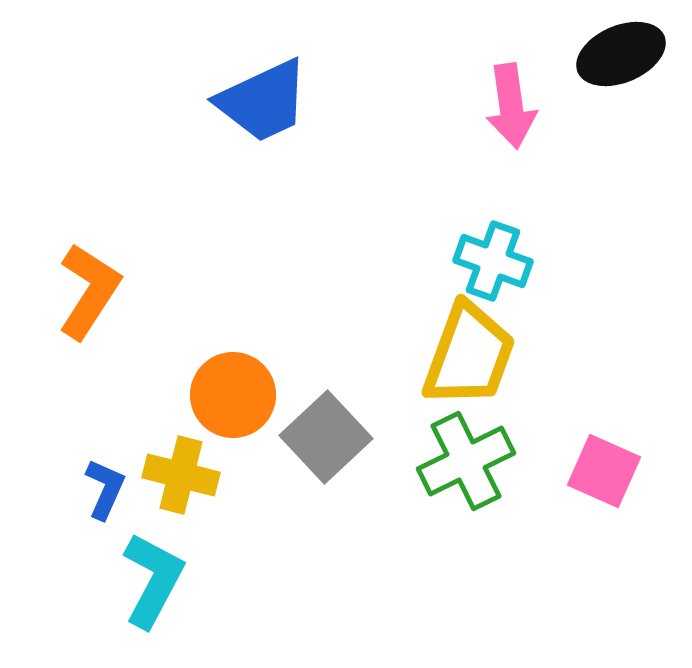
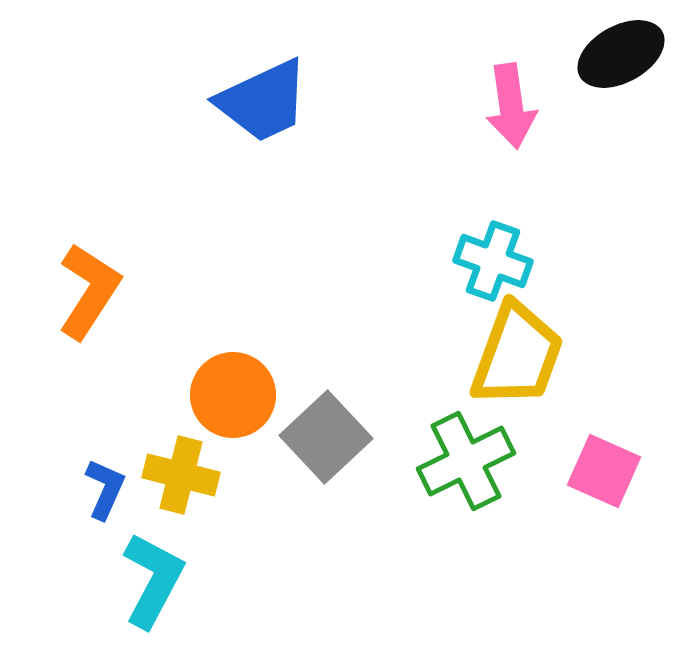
black ellipse: rotated 6 degrees counterclockwise
yellow trapezoid: moved 48 px right
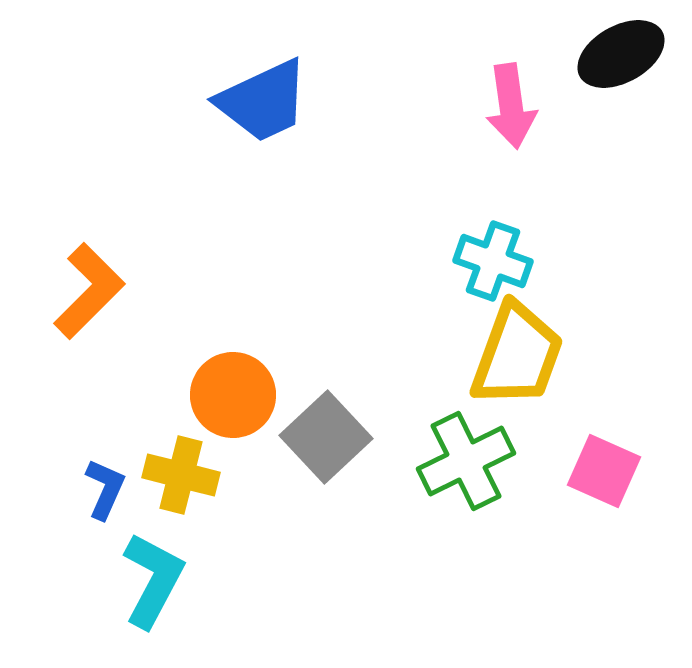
orange L-shape: rotated 12 degrees clockwise
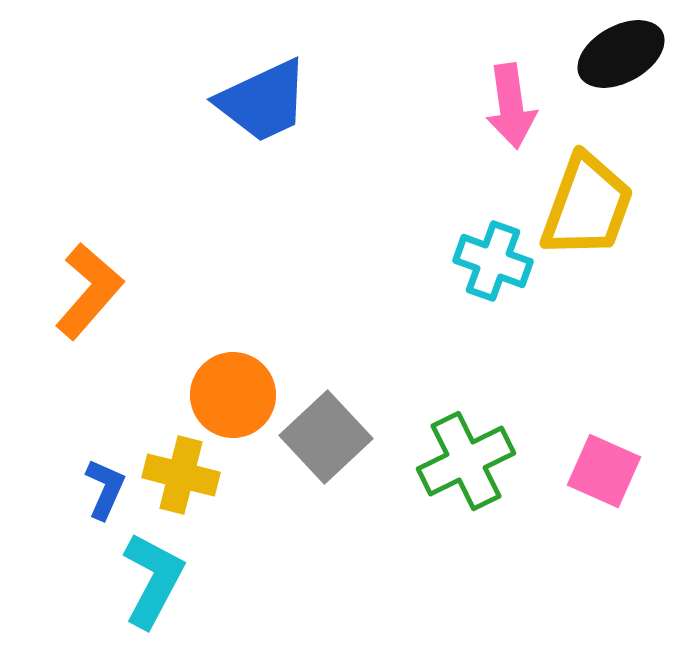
orange L-shape: rotated 4 degrees counterclockwise
yellow trapezoid: moved 70 px right, 149 px up
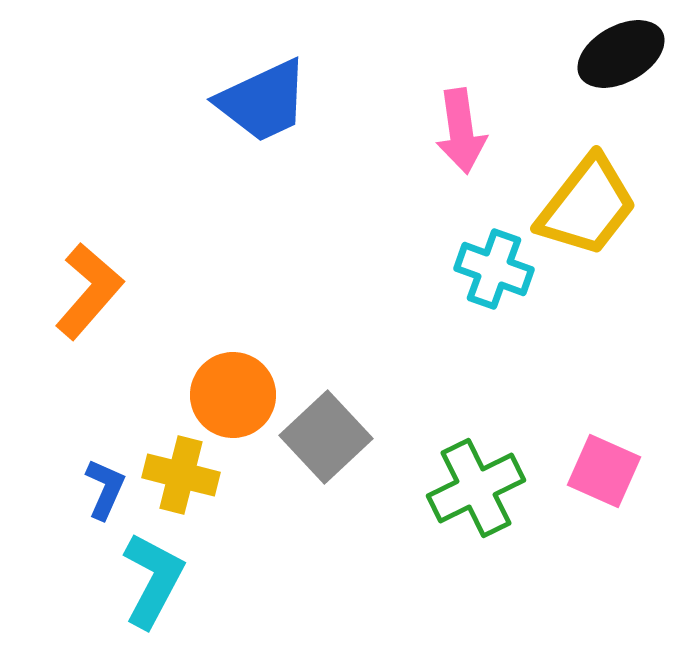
pink arrow: moved 50 px left, 25 px down
yellow trapezoid: rotated 18 degrees clockwise
cyan cross: moved 1 px right, 8 px down
green cross: moved 10 px right, 27 px down
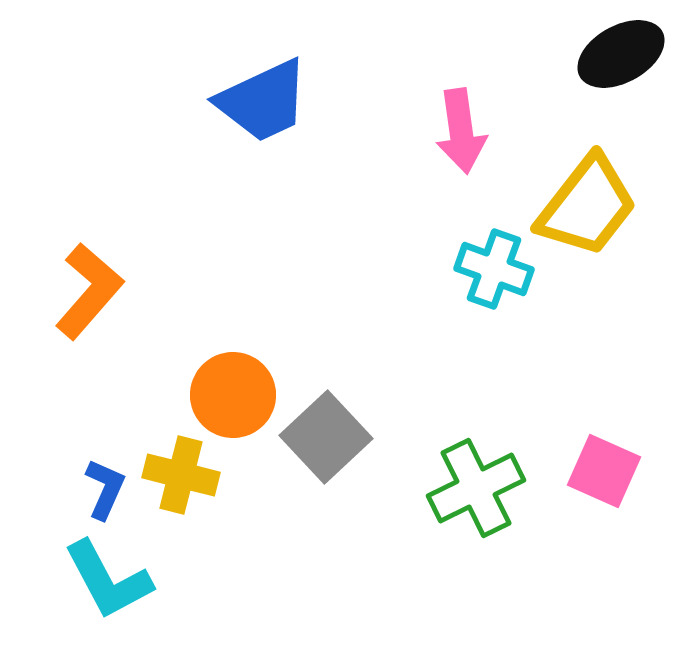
cyan L-shape: moved 45 px left; rotated 124 degrees clockwise
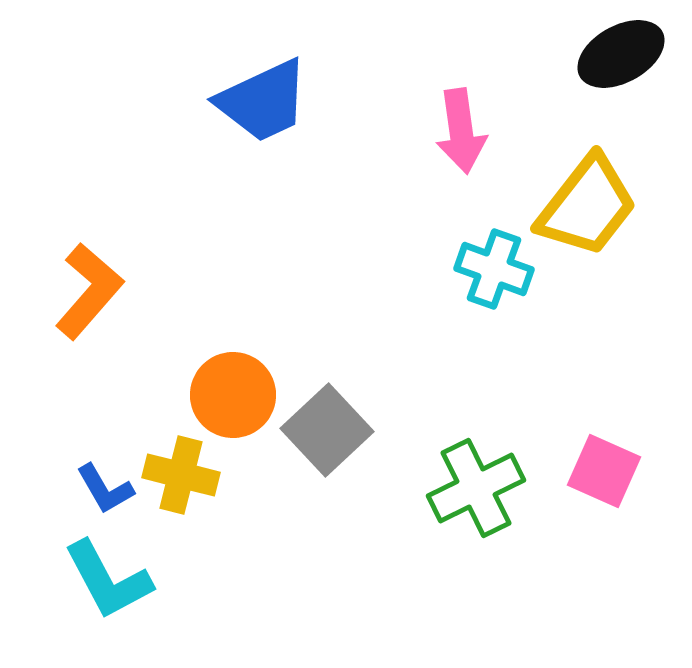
gray square: moved 1 px right, 7 px up
blue L-shape: rotated 126 degrees clockwise
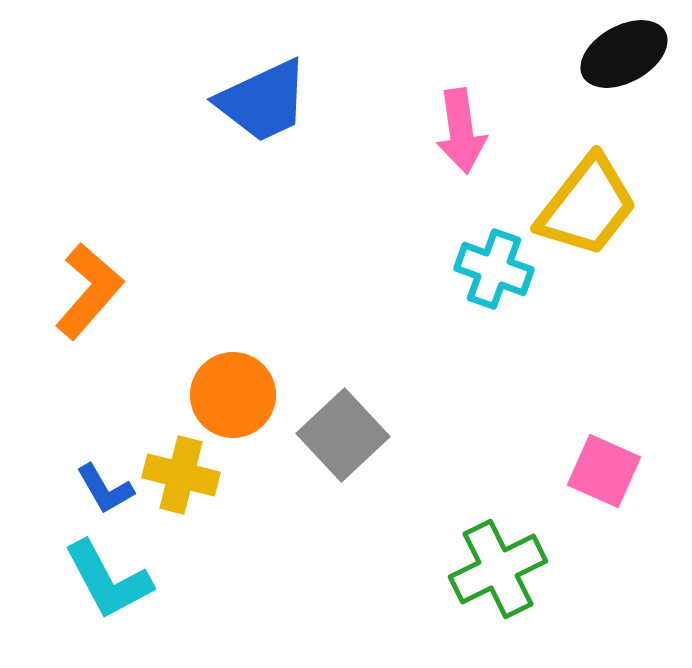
black ellipse: moved 3 px right
gray square: moved 16 px right, 5 px down
green cross: moved 22 px right, 81 px down
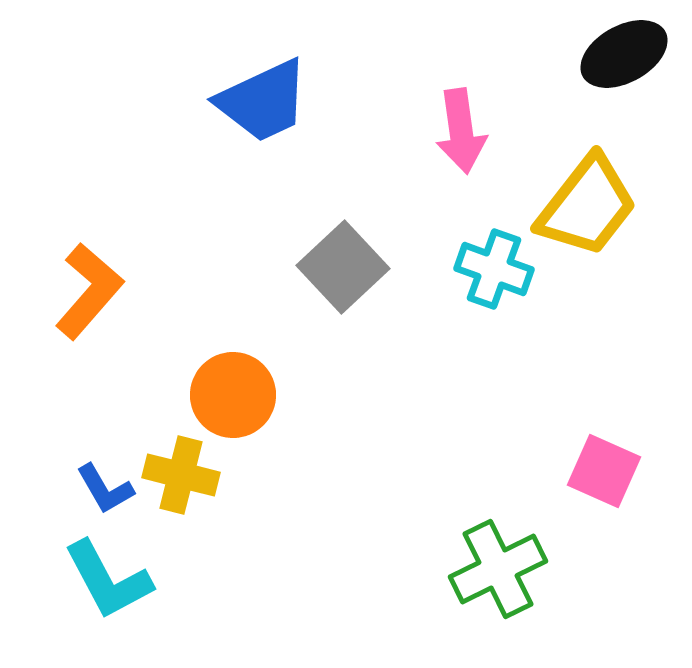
gray square: moved 168 px up
